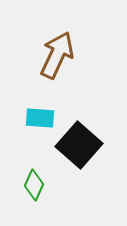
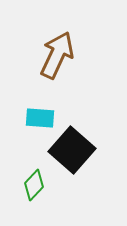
black square: moved 7 px left, 5 px down
green diamond: rotated 20 degrees clockwise
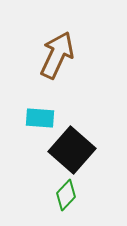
green diamond: moved 32 px right, 10 px down
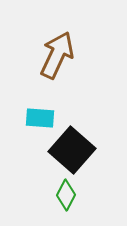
green diamond: rotated 16 degrees counterclockwise
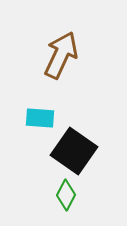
brown arrow: moved 4 px right
black square: moved 2 px right, 1 px down; rotated 6 degrees counterclockwise
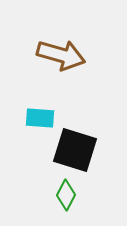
brown arrow: rotated 81 degrees clockwise
black square: moved 1 px right, 1 px up; rotated 18 degrees counterclockwise
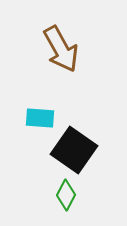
brown arrow: moved 6 px up; rotated 45 degrees clockwise
black square: moved 1 px left; rotated 18 degrees clockwise
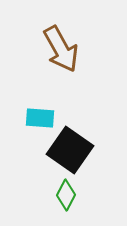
black square: moved 4 px left
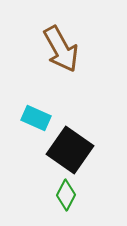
cyan rectangle: moved 4 px left; rotated 20 degrees clockwise
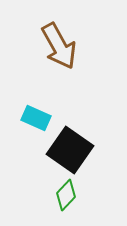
brown arrow: moved 2 px left, 3 px up
green diamond: rotated 16 degrees clockwise
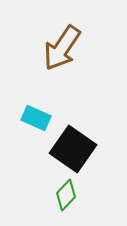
brown arrow: moved 3 px right, 2 px down; rotated 63 degrees clockwise
black square: moved 3 px right, 1 px up
